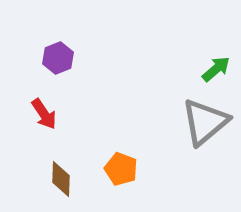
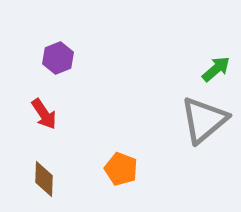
gray triangle: moved 1 px left, 2 px up
brown diamond: moved 17 px left
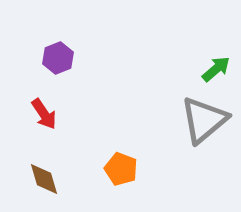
brown diamond: rotated 18 degrees counterclockwise
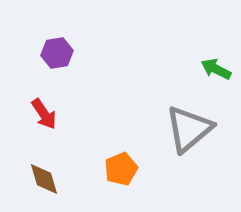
purple hexagon: moved 1 px left, 5 px up; rotated 12 degrees clockwise
green arrow: rotated 112 degrees counterclockwise
gray triangle: moved 15 px left, 9 px down
orange pentagon: rotated 28 degrees clockwise
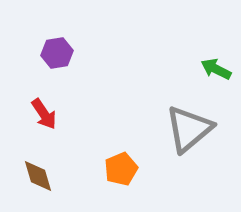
brown diamond: moved 6 px left, 3 px up
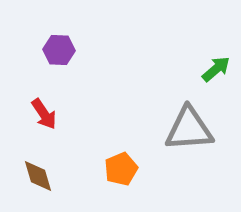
purple hexagon: moved 2 px right, 3 px up; rotated 12 degrees clockwise
green arrow: rotated 112 degrees clockwise
gray triangle: rotated 36 degrees clockwise
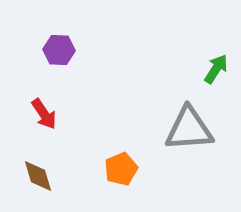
green arrow: rotated 16 degrees counterclockwise
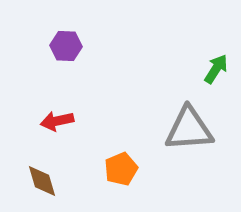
purple hexagon: moved 7 px right, 4 px up
red arrow: moved 13 px right, 7 px down; rotated 112 degrees clockwise
brown diamond: moved 4 px right, 5 px down
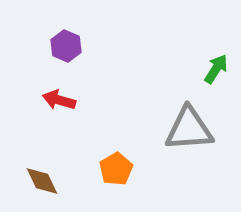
purple hexagon: rotated 20 degrees clockwise
red arrow: moved 2 px right, 21 px up; rotated 28 degrees clockwise
orange pentagon: moved 5 px left; rotated 8 degrees counterclockwise
brown diamond: rotated 9 degrees counterclockwise
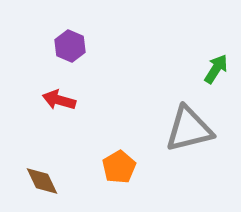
purple hexagon: moved 4 px right
gray triangle: rotated 10 degrees counterclockwise
orange pentagon: moved 3 px right, 2 px up
